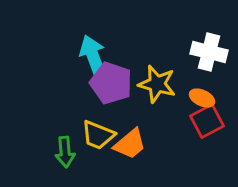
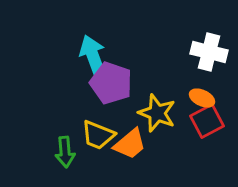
yellow star: moved 29 px down; rotated 6 degrees clockwise
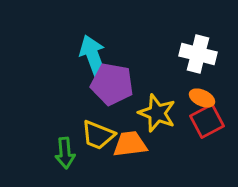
white cross: moved 11 px left, 2 px down
purple pentagon: moved 1 px right, 1 px down; rotated 9 degrees counterclockwise
orange trapezoid: rotated 147 degrees counterclockwise
green arrow: moved 1 px down
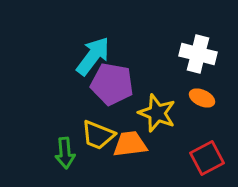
cyan arrow: rotated 57 degrees clockwise
red square: moved 37 px down
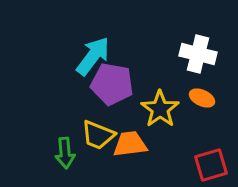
yellow star: moved 3 px right, 4 px up; rotated 15 degrees clockwise
red square: moved 4 px right, 7 px down; rotated 12 degrees clockwise
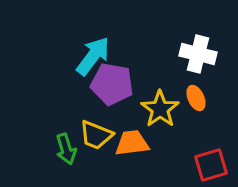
orange ellipse: moved 6 px left; rotated 40 degrees clockwise
yellow trapezoid: moved 2 px left
orange trapezoid: moved 2 px right, 1 px up
green arrow: moved 1 px right, 4 px up; rotated 12 degrees counterclockwise
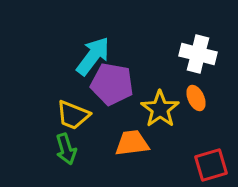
yellow trapezoid: moved 23 px left, 20 px up
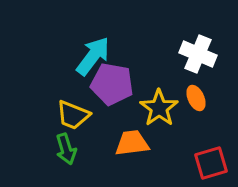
white cross: rotated 9 degrees clockwise
yellow star: moved 1 px left, 1 px up
red square: moved 2 px up
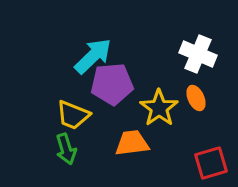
cyan arrow: rotated 9 degrees clockwise
purple pentagon: rotated 15 degrees counterclockwise
